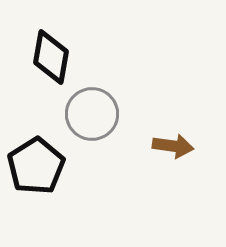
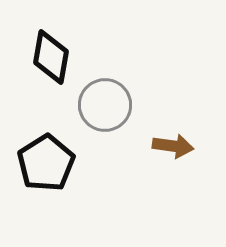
gray circle: moved 13 px right, 9 px up
black pentagon: moved 10 px right, 3 px up
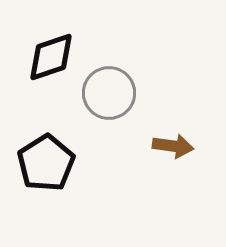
black diamond: rotated 62 degrees clockwise
gray circle: moved 4 px right, 12 px up
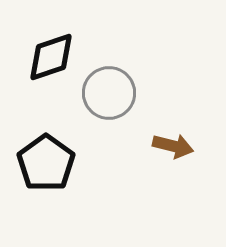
brown arrow: rotated 6 degrees clockwise
black pentagon: rotated 4 degrees counterclockwise
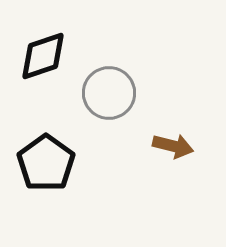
black diamond: moved 8 px left, 1 px up
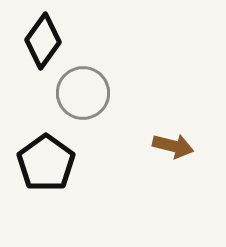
black diamond: moved 15 px up; rotated 36 degrees counterclockwise
gray circle: moved 26 px left
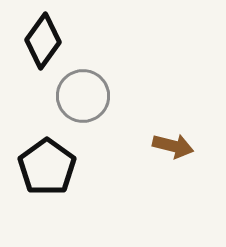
gray circle: moved 3 px down
black pentagon: moved 1 px right, 4 px down
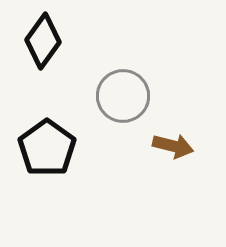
gray circle: moved 40 px right
black pentagon: moved 19 px up
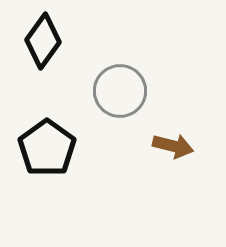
gray circle: moved 3 px left, 5 px up
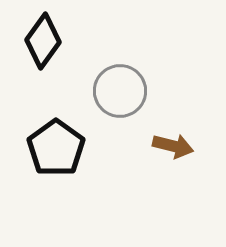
black pentagon: moved 9 px right
